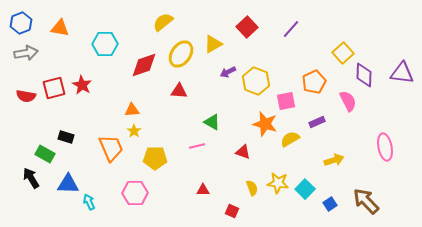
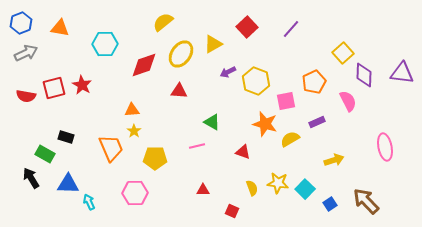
gray arrow at (26, 53): rotated 15 degrees counterclockwise
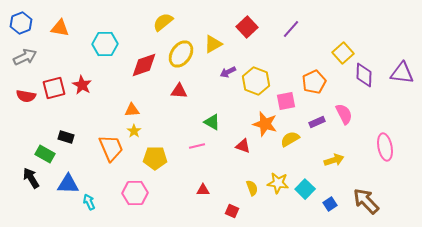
gray arrow at (26, 53): moved 1 px left, 4 px down
pink semicircle at (348, 101): moved 4 px left, 13 px down
red triangle at (243, 152): moved 6 px up
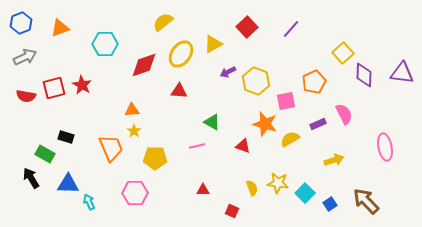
orange triangle at (60, 28): rotated 30 degrees counterclockwise
purple rectangle at (317, 122): moved 1 px right, 2 px down
cyan square at (305, 189): moved 4 px down
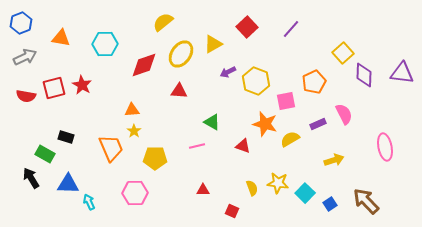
orange triangle at (60, 28): moved 1 px right, 10 px down; rotated 30 degrees clockwise
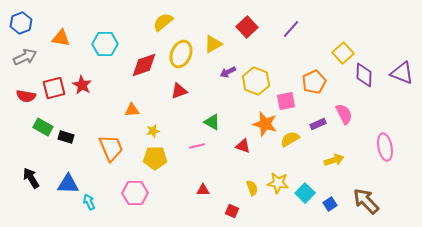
yellow ellipse at (181, 54): rotated 12 degrees counterclockwise
purple triangle at (402, 73): rotated 15 degrees clockwise
red triangle at (179, 91): rotated 24 degrees counterclockwise
yellow star at (134, 131): moved 19 px right; rotated 24 degrees clockwise
green rectangle at (45, 154): moved 2 px left, 27 px up
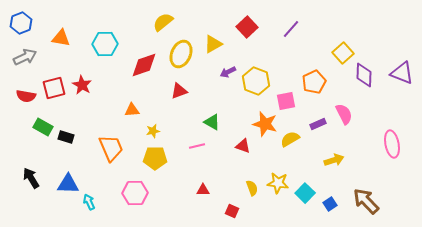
pink ellipse at (385, 147): moved 7 px right, 3 px up
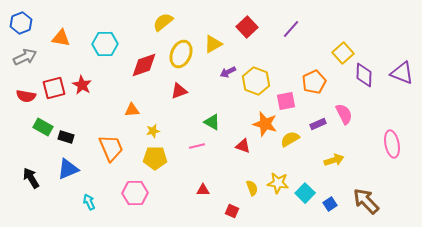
blue triangle at (68, 184): moved 15 px up; rotated 25 degrees counterclockwise
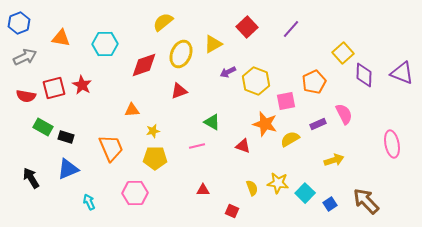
blue hexagon at (21, 23): moved 2 px left
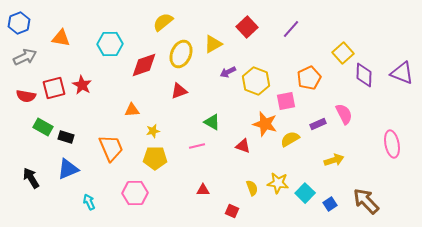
cyan hexagon at (105, 44): moved 5 px right
orange pentagon at (314, 82): moved 5 px left, 4 px up
